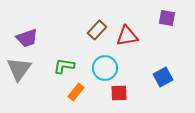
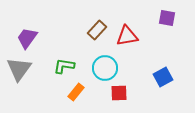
purple trapezoid: rotated 145 degrees clockwise
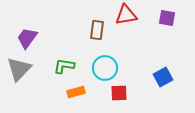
brown rectangle: rotated 36 degrees counterclockwise
red triangle: moved 1 px left, 21 px up
gray triangle: rotated 8 degrees clockwise
orange rectangle: rotated 36 degrees clockwise
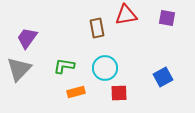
brown rectangle: moved 2 px up; rotated 18 degrees counterclockwise
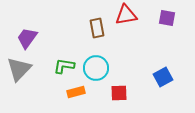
cyan circle: moved 9 px left
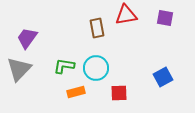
purple square: moved 2 px left
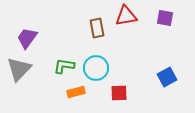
red triangle: moved 1 px down
blue square: moved 4 px right
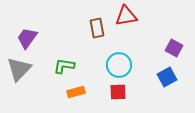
purple square: moved 9 px right, 30 px down; rotated 18 degrees clockwise
cyan circle: moved 23 px right, 3 px up
red square: moved 1 px left, 1 px up
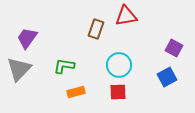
brown rectangle: moved 1 px left, 1 px down; rotated 30 degrees clockwise
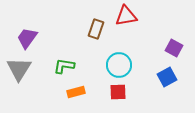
gray triangle: rotated 12 degrees counterclockwise
